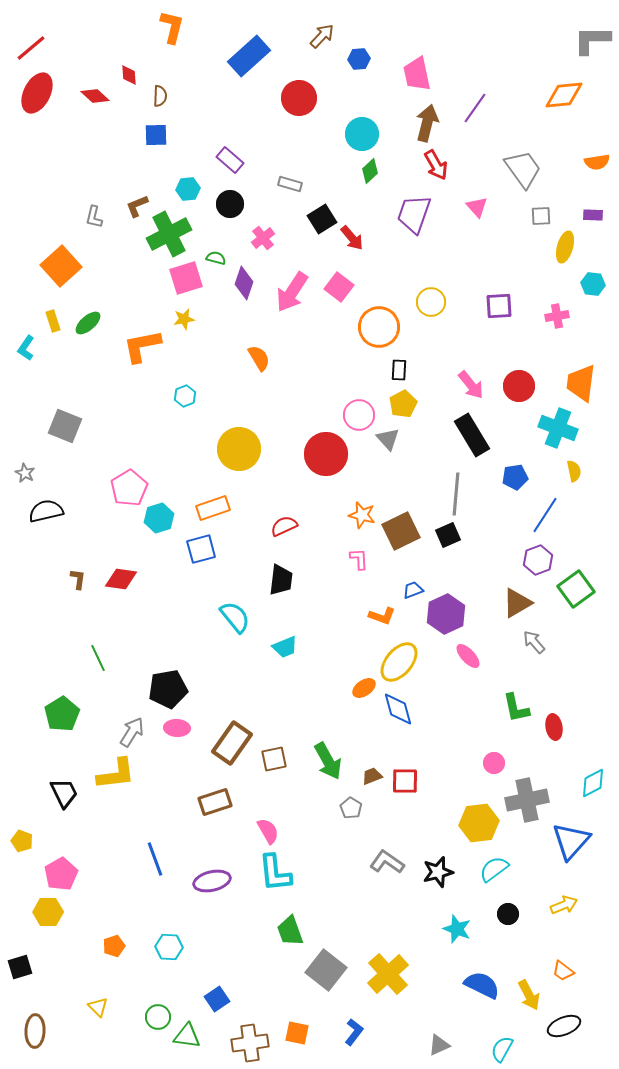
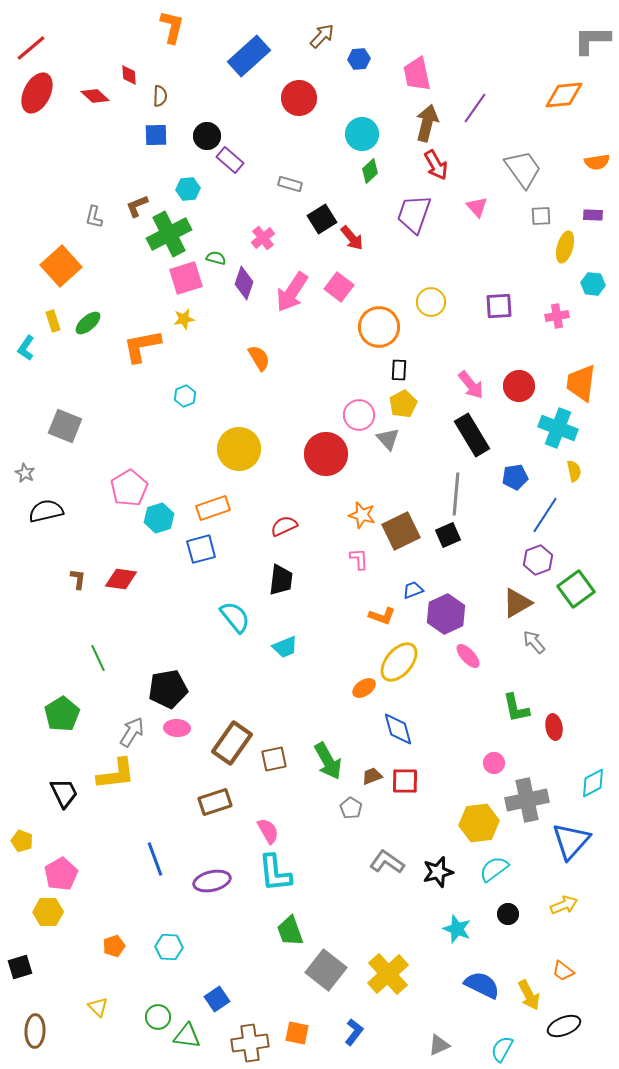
black circle at (230, 204): moved 23 px left, 68 px up
blue diamond at (398, 709): moved 20 px down
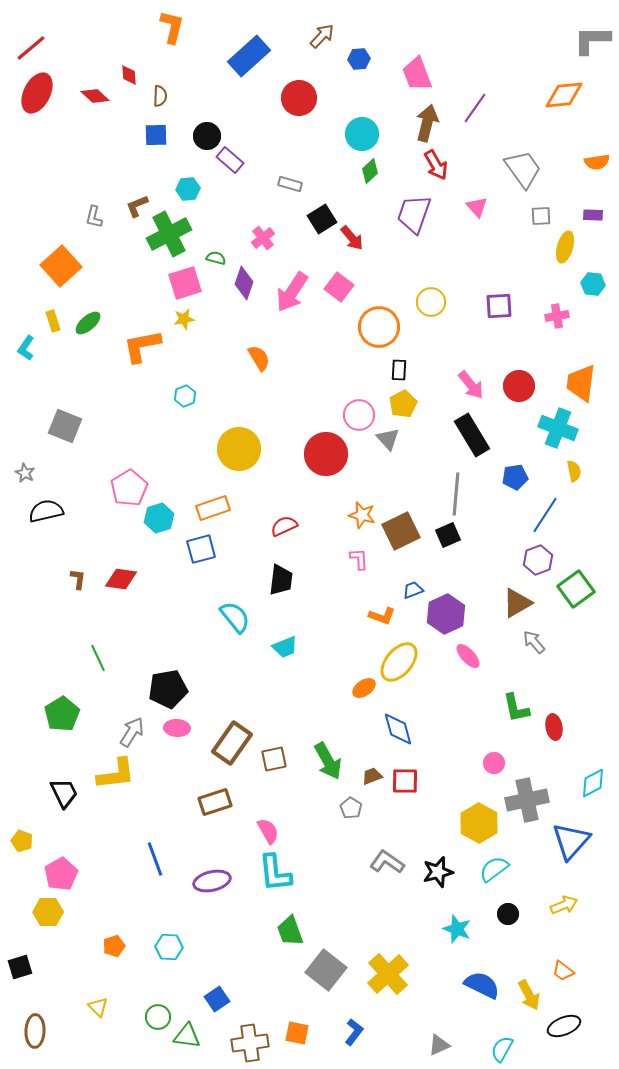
pink trapezoid at (417, 74): rotated 9 degrees counterclockwise
pink square at (186, 278): moved 1 px left, 5 px down
yellow hexagon at (479, 823): rotated 24 degrees counterclockwise
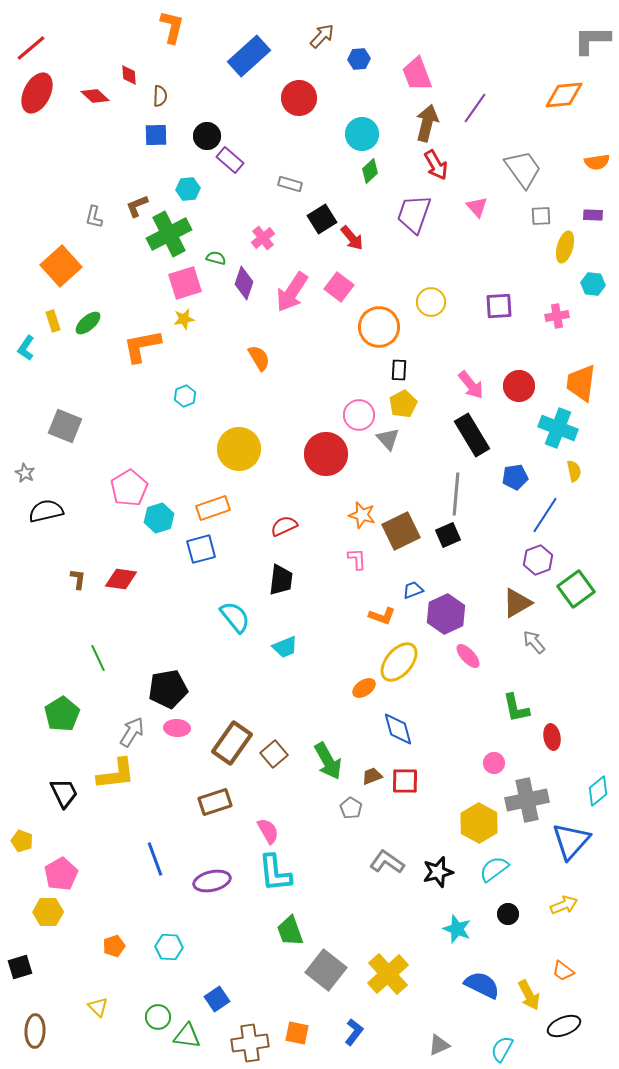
pink L-shape at (359, 559): moved 2 px left
red ellipse at (554, 727): moved 2 px left, 10 px down
brown square at (274, 759): moved 5 px up; rotated 28 degrees counterclockwise
cyan diamond at (593, 783): moved 5 px right, 8 px down; rotated 12 degrees counterclockwise
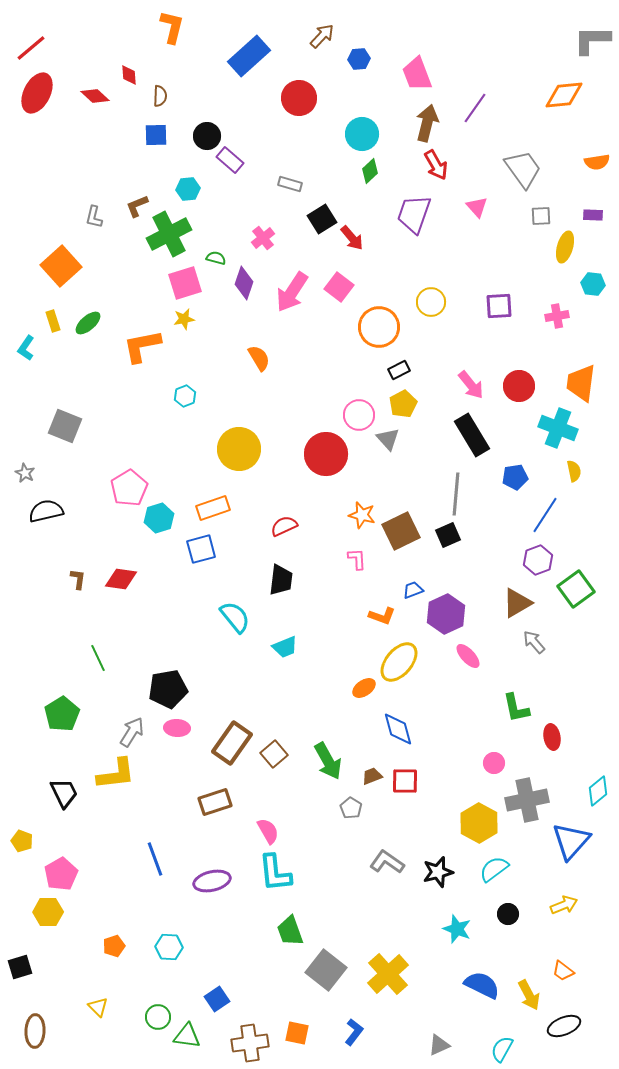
black rectangle at (399, 370): rotated 60 degrees clockwise
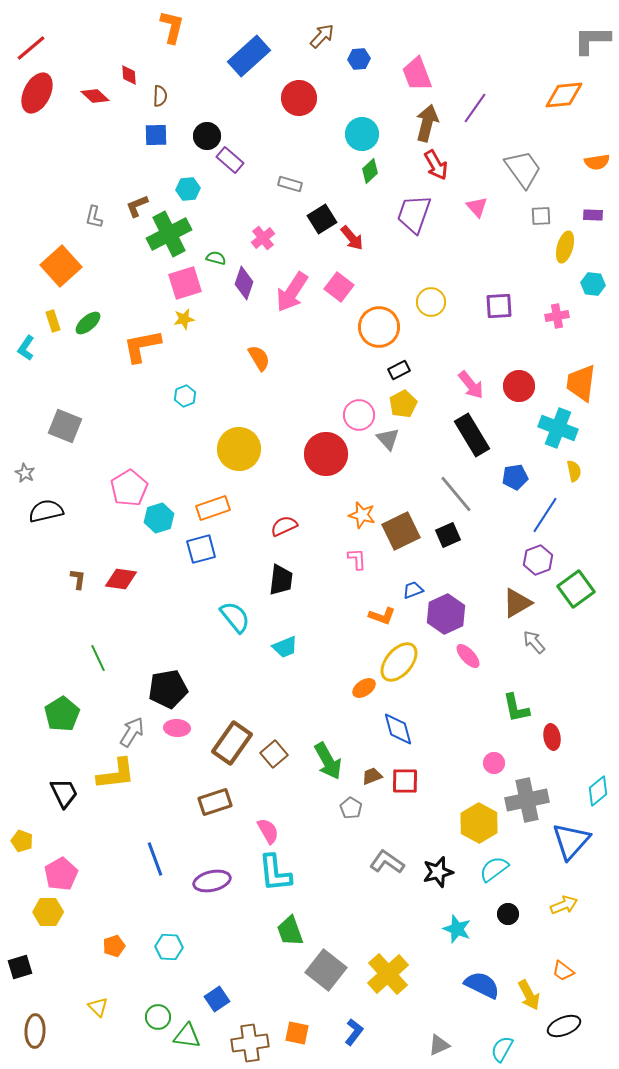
gray line at (456, 494): rotated 45 degrees counterclockwise
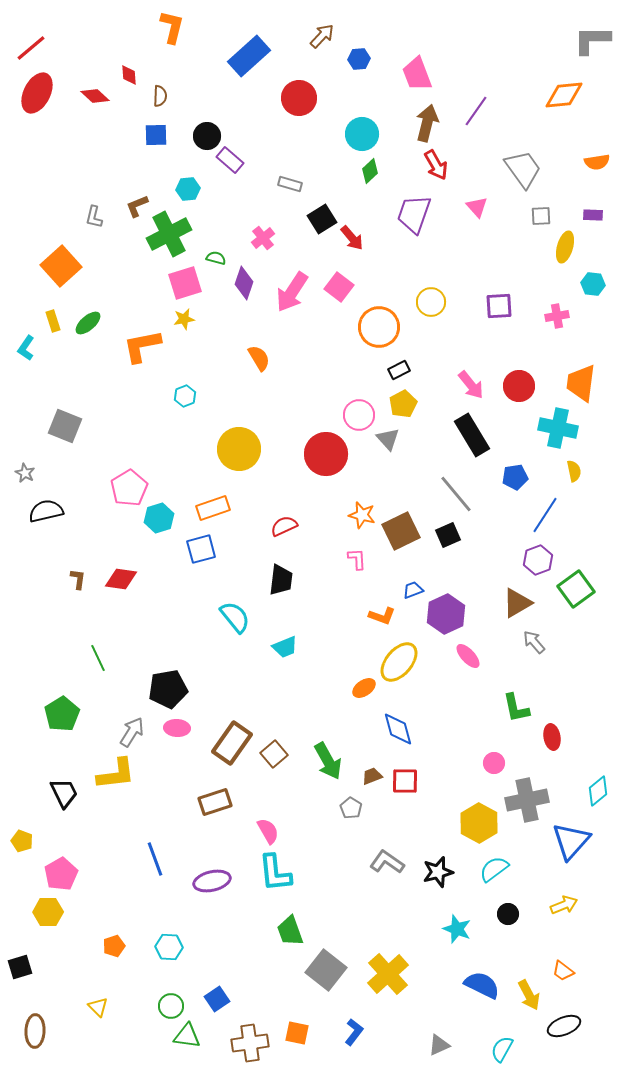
purple line at (475, 108): moved 1 px right, 3 px down
cyan cross at (558, 428): rotated 9 degrees counterclockwise
green circle at (158, 1017): moved 13 px right, 11 px up
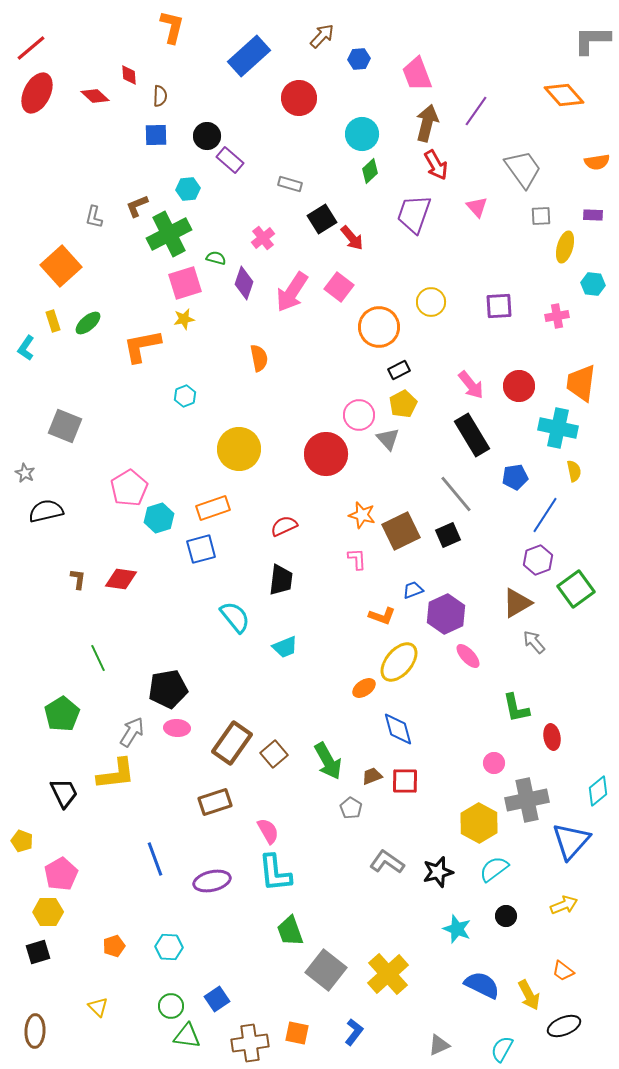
orange diamond at (564, 95): rotated 54 degrees clockwise
orange semicircle at (259, 358): rotated 20 degrees clockwise
black circle at (508, 914): moved 2 px left, 2 px down
black square at (20, 967): moved 18 px right, 15 px up
